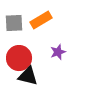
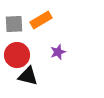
gray square: moved 1 px down
red circle: moved 2 px left, 3 px up
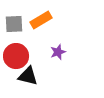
red circle: moved 1 px left, 1 px down
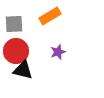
orange rectangle: moved 9 px right, 4 px up
red circle: moved 5 px up
black triangle: moved 5 px left, 6 px up
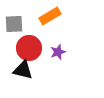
red circle: moved 13 px right, 3 px up
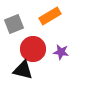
gray square: rotated 18 degrees counterclockwise
red circle: moved 4 px right, 1 px down
purple star: moved 3 px right; rotated 28 degrees clockwise
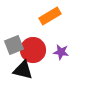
gray square: moved 21 px down
red circle: moved 1 px down
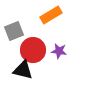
orange rectangle: moved 1 px right, 1 px up
gray square: moved 14 px up
purple star: moved 2 px left, 1 px up
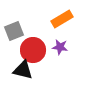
orange rectangle: moved 11 px right, 4 px down
purple star: moved 1 px right, 4 px up
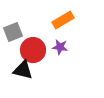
orange rectangle: moved 1 px right, 1 px down
gray square: moved 1 px left, 1 px down
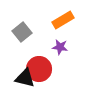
gray square: moved 9 px right; rotated 18 degrees counterclockwise
red circle: moved 6 px right, 19 px down
black triangle: moved 2 px right, 8 px down
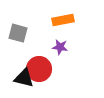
orange rectangle: rotated 20 degrees clockwise
gray square: moved 4 px left, 1 px down; rotated 36 degrees counterclockwise
black triangle: moved 1 px left
